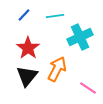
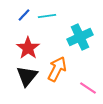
cyan line: moved 8 px left
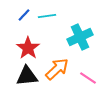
orange arrow: rotated 20 degrees clockwise
black triangle: rotated 45 degrees clockwise
pink line: moved 10 px up
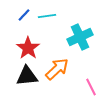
pink line: moved 3 px right, 9 px down; rotated 30 degrees clockwise
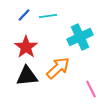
cyan line: moved 1 px right
red star: moved 2 px left, 1 px up
orange arrow: moved 1 px right, 1 px up
pink line: moved 2 px down
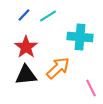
cyan line: rotated 24 degrees counterclockwise
cyan cross: rotated 30 degrees clockwise
black triangle: moved 1 px left, 1 px up
pink line: moved 1 px up
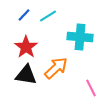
orange arrow: moved 2 px left
black triangle: rotated 15 degrees clockwise
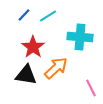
red star: moved 7 px right
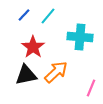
cyan line: rotated 18 degrees counterclockwise
orange arrow: moved 4 px down
black triangle: rotated 20 degrees counterclockwise
pink line: rotated 48 degrees clockwise
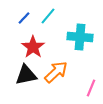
blue line: moved 3 px down
